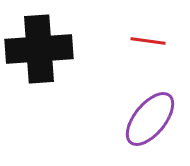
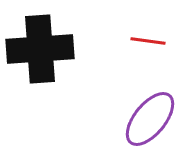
black cross: moved 1 px right
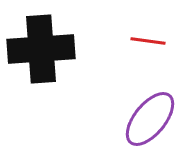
black cross: moved 1 px right
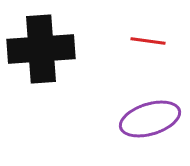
purple ellipse: rotated 34 degrees clockwise
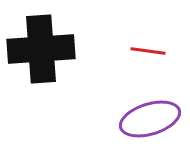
red line: moved 10 px down
